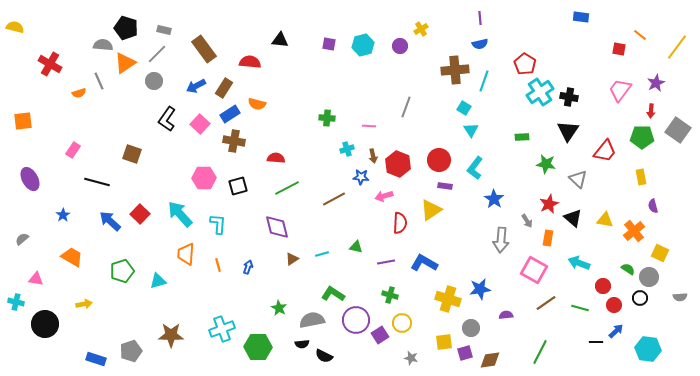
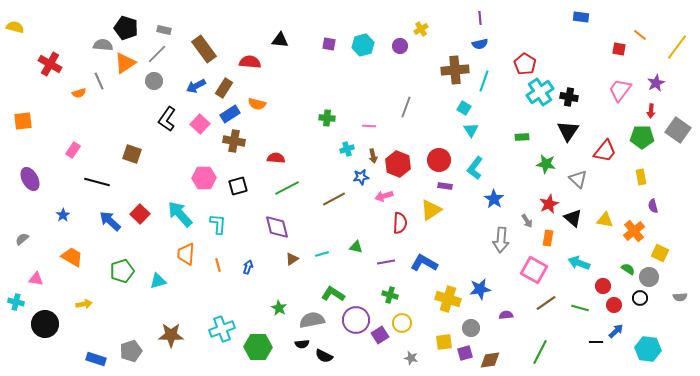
blue star at (361, 177): rotated 14 degrees counterclockwise
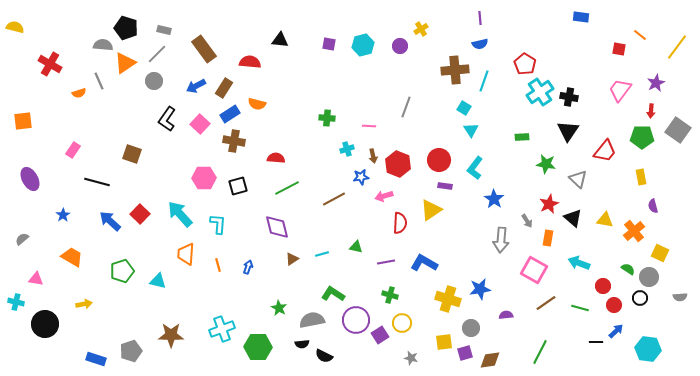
cyan triangle at (158, 281): rotated 30 degrees clockwise
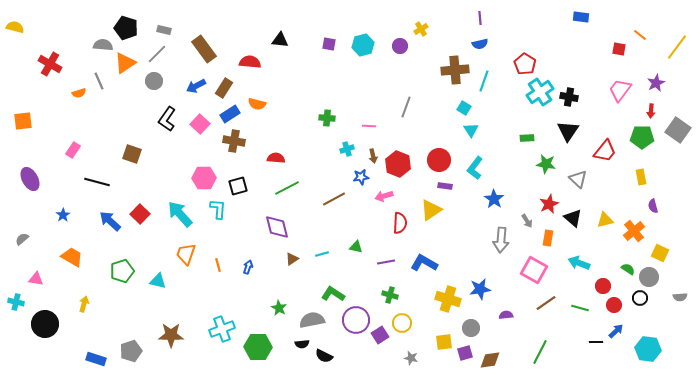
green rectangle at (522, 137): moved 5 px right, 1 px down
yellow triangle at (605, 220): rotated 24 degrees counterclockwise
cyan L-shape at (218, 224): moved 15 px up
orange trapezoid at (186, 254): rotated 15 degrees clockwise
yellow arrow at (84, 304): rotated 63 degrees counterclockwise
